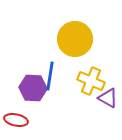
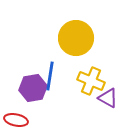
yellow circle: moved 1 px right, 1 px up
purple hexagon: rotated 12 degrees counterclockwise
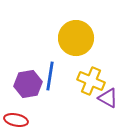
purple hexagon: moved 5 px left, 4 px up
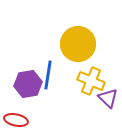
yellow circle: moved 2 px right, 6 px down
blue line: moved 2 px left, 1 px up
purple triangle: rotated 15 degrees clockwise
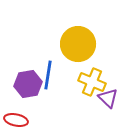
yellow cross: moved 1 px right, 1 px down
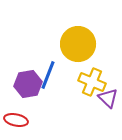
blue line: rotated 12 degrees clockwise
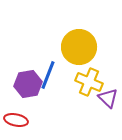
yellow circle: moved 1 px right, 3 px down
yellow cross: moved 3 px left
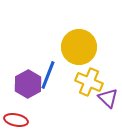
purple hexagon: rotated 20 degrees counterclockwise
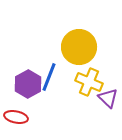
blue line: moved 1 px right, 2 px down
red ellipse: moved 3 px up
